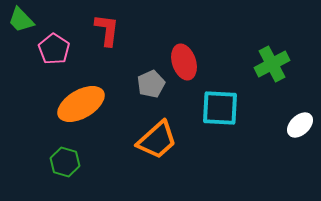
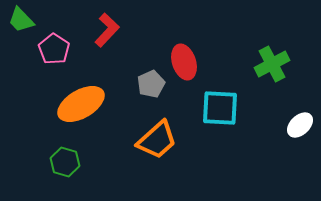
red L-shape: rotated 36 degrees clockwise
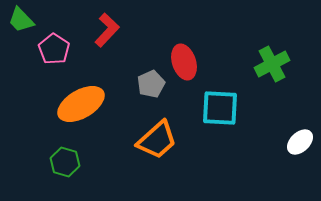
white ellipse: moved 17 px down
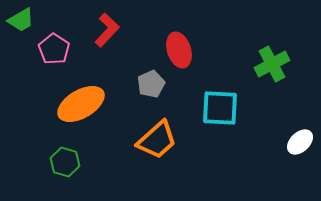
green trapezoid: rotated 76 degrees counterclockwise
red ellipse: moved 5 px left, 12 px up
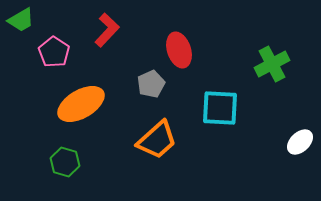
pink pentagon: moved 3 px down
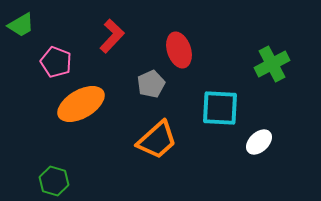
green trapezoid: moved 5 px down
red L-shape: moved 5 px right, 6 px down
pink pentagon: moved 2 px right, 10 px down; rotated 12 degrees counterclockwise
white ellipse: moved 41 px left
green hexagon: moved 11 px left, 19 px down
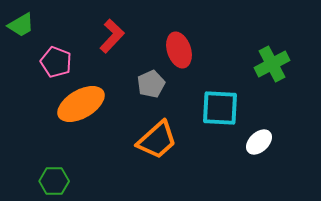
green hexagon: rotated 16 degrees counterclockwise
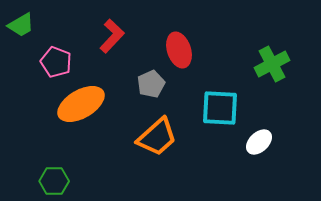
orange trapezoid: moved 3 px up
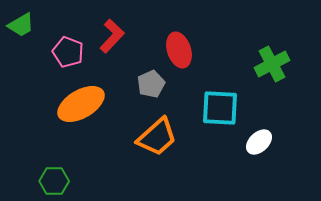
pink pentagon: moved 12 px right, 10 px up
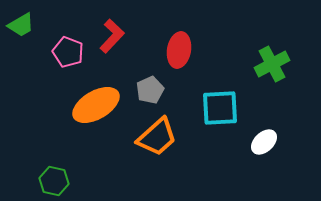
red ellipse: rotated 28 degrees clockwise
gray pentagon: moved 1 px left, 6 px down
orange ellipse: moved 15 px right, 1 px down
cyan square: rotated 6 degrees counterclockwise
white ellipse: moved 5 px right
green hexagon: rotated 12 degrees clockwise
